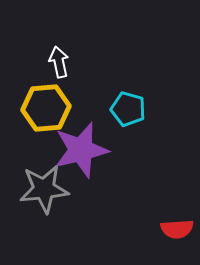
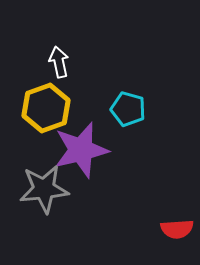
yellow hexagon: rotated 15 degrees counterclockwise
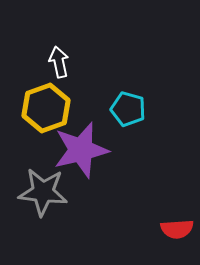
gray star: moved 1 px left, 3 px down; rotated 12 degrees clockwise
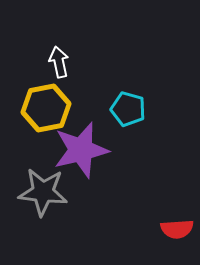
yellow hexagon: rotated 9 degrees clockwise
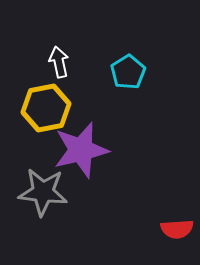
cyan pentagon: moved 37 px up; rotated 24 degrees clockwise
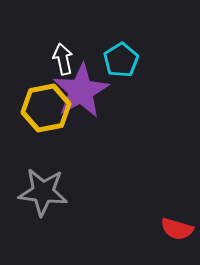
white arrow: moved 4 px right, 3 px up
cyan pentagon: moved 7 px left, 12 px up
purple star: moved 59 px up; rotated 16 degrees counterclockwise
red semicircle: rotated 20 degrees clockwise
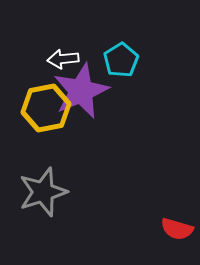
white arrow: rotated 84 degrees counterclockwise
purple star: rotated 6 degrees clockwise
gray star: rotated 24 degrees counterclockwise
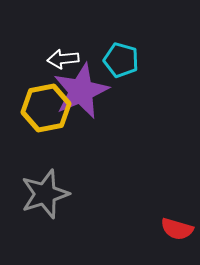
cyan pentagon: rotated 24 degrees counterclockwise
gray star: moved 2 px right, 2 px down
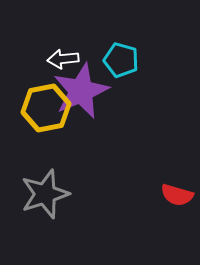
red semicircle: moved 34 px up
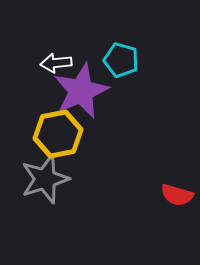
white arrow: moved 7 px left, 4 px down
yellow hexagon: moved 12 px right, 26 px down
gray star: moved 15 px up
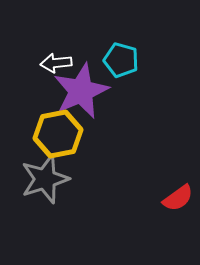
red semicircle: moved 1 px right, 3 px down; rotated 52 degrees counterclockwise
